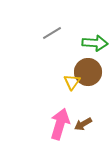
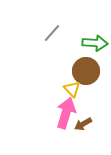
gray line: rotated 18 degrees counterclockwise
brown circle: moved 2 px left, 1 px up
yellow triangle: moved 7 px down; rotated 18 degrees counterclockwise
pink arrow: moved 6 px right, 11 px up
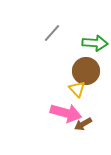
yellow triangle: moved 5 px right
pink arrow: rotated 88 degrees clockwise
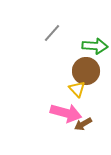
green arrow: moved 3 px down
